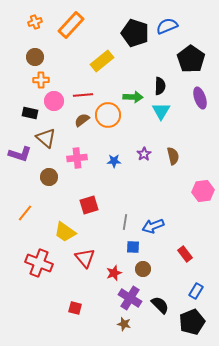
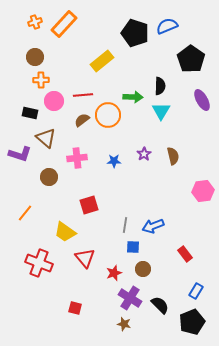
orange rectangle at (71, 25): moved 7 px left, 1 px up
purple ellipse at (200, 98): moved 2 px right, 2 px down; rotated 10 degrees counterclockwise
gray line at (125, 222): moved 3 px down
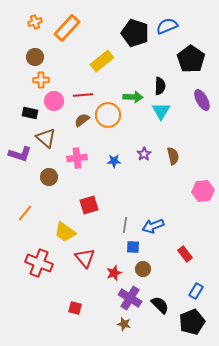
orange rectangle at (64, 24): moved 3 px right, 4 px down
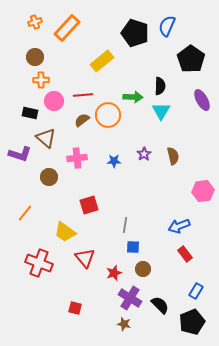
blue semicircle at (167, 26): rotated 45 degrees counterclockwise
blue arrow at (153, 226): moved 26 px right
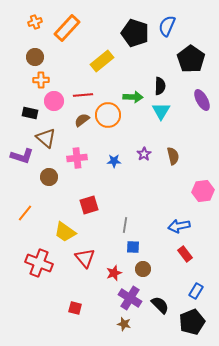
purple L-shape at (20, 154): moved 2 px right, 2 px down
blue arrow at (179, 226): rotated 10 degrees clockwise
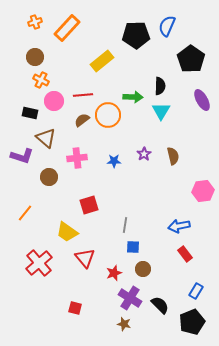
black pentagon at (135, 33): moved 1 px right, 2 px down; rotated 20 degrees counterclockwise
orange cross at (41, 80): rotated 28 degrees clockwise
yellow trapezoid at (65, 232): moved 2 px right
red cross at (39, 263): rotated 28 degrees clockwise
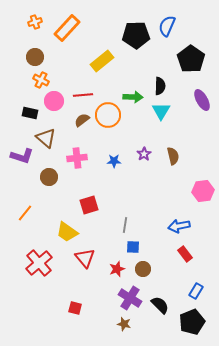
red star at (114, 273): moved 3 px right, 4 px up
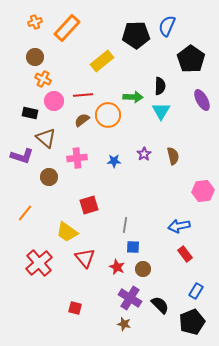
orange cross at (41, 80): moved 2 px right, 1 px up
red star at (117, 269): moved 2 px up; rotated 28 degrees counterclockwise
